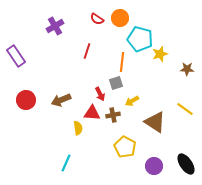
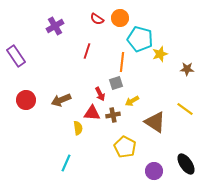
purple circle: moved 5 px down
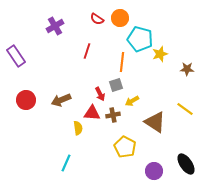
gray square: moved 2 px down
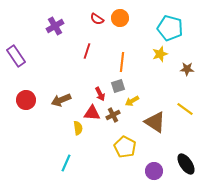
cyan pentagon: moved 30 px right, 11 px up
gray square: moved 2 px right, 1 px down
brown cross: rotated 16 degrees counterclockwise
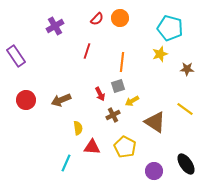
red semicircle: rotated 80 degrees counterclockwise
red triangle: moved 34 px down
